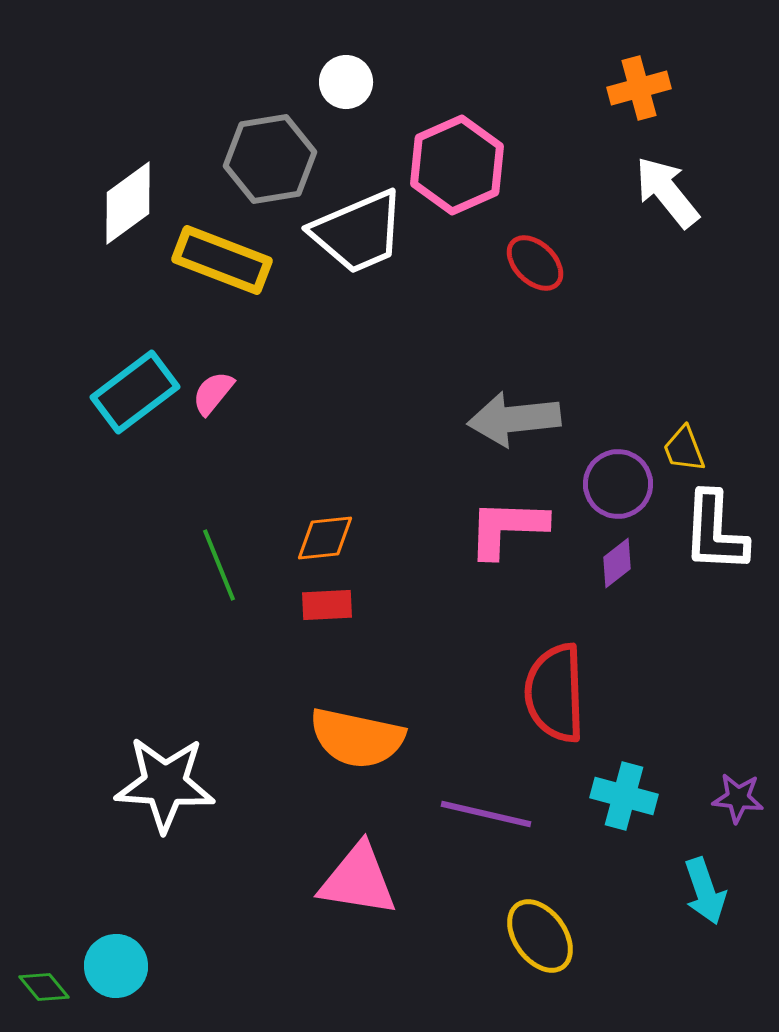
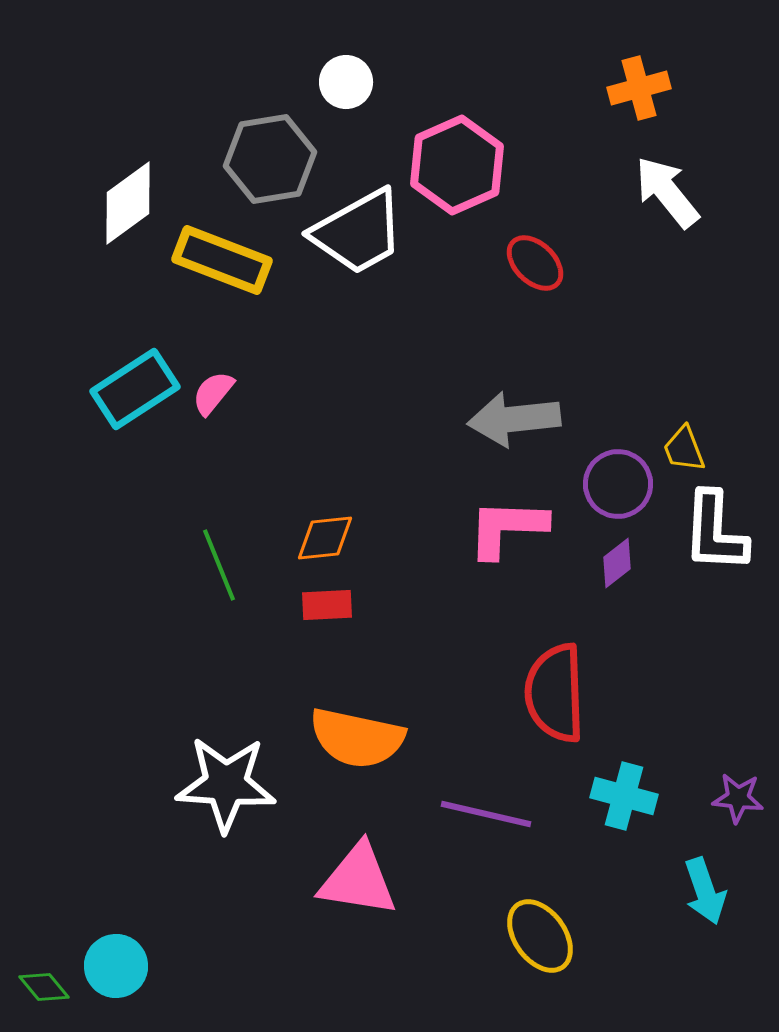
white trapezoid: rotated 6 degrees counterclockwise
cyan rectangle: moved 3 px up; rotated 4 degrees clockwise
white star: moved 61 px right
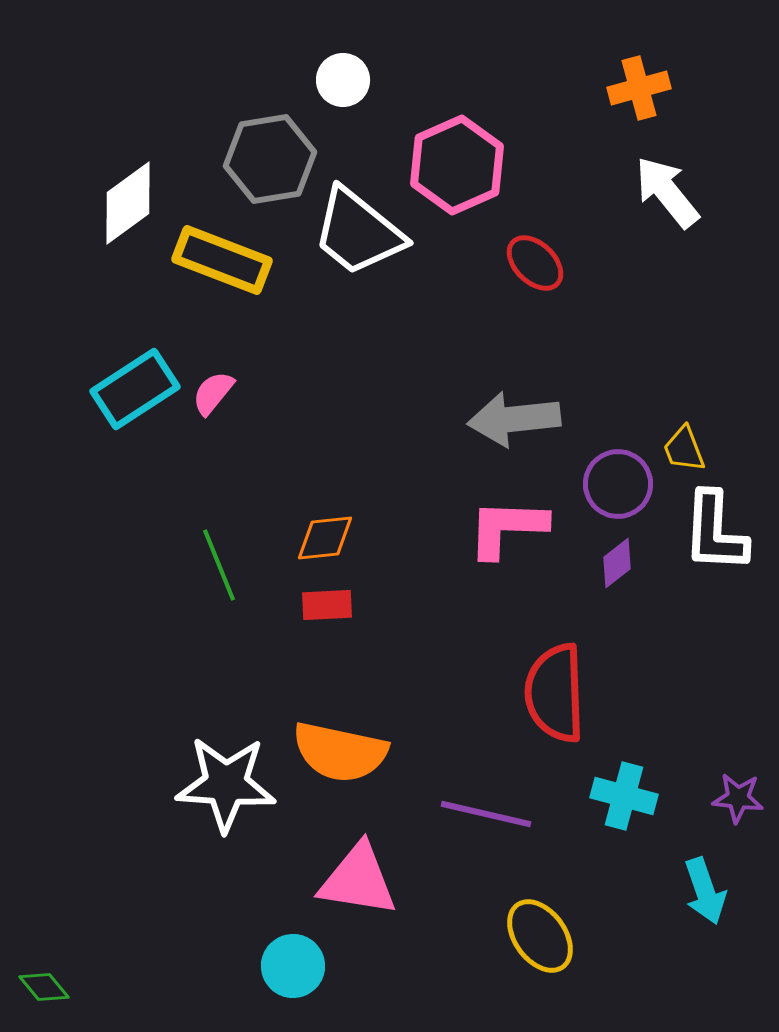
white circle: moved 3 px left, 2 px up
white trapezoid: rotated 68 degrees clockwise
orange semicircle: moved 17 px left, 14 px down
cyan circle: moved 177 px right
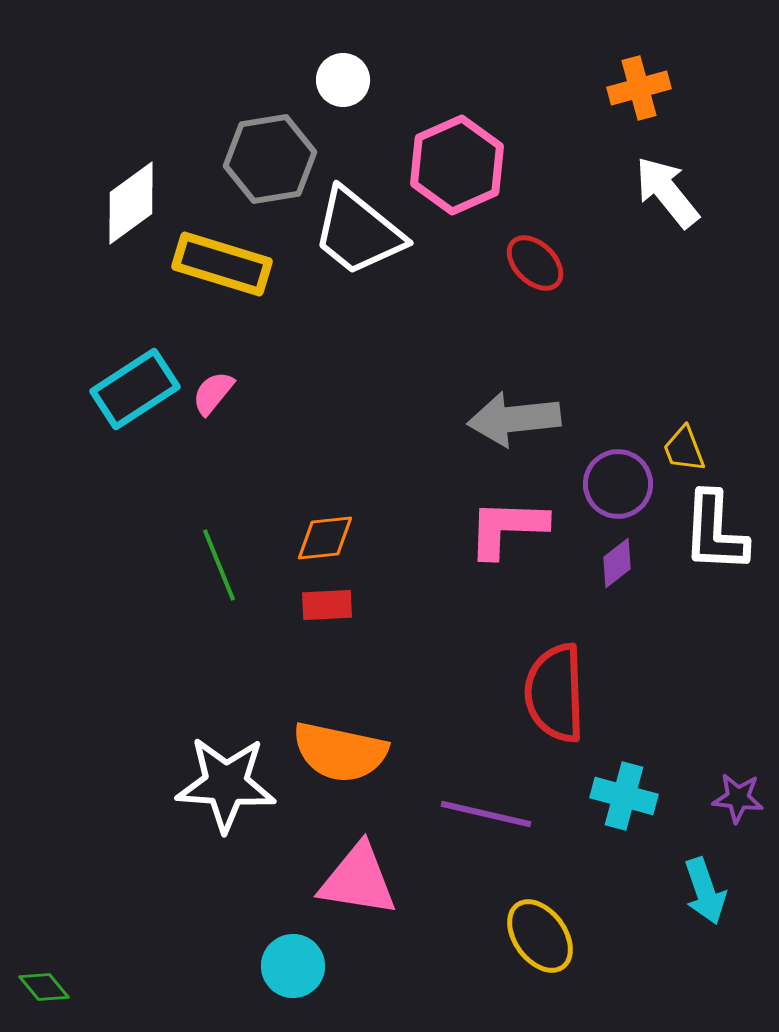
white diamond: moved 3 px right
yellow rectangle: moved 4 px down; rotated 4 degrees counterclockwise
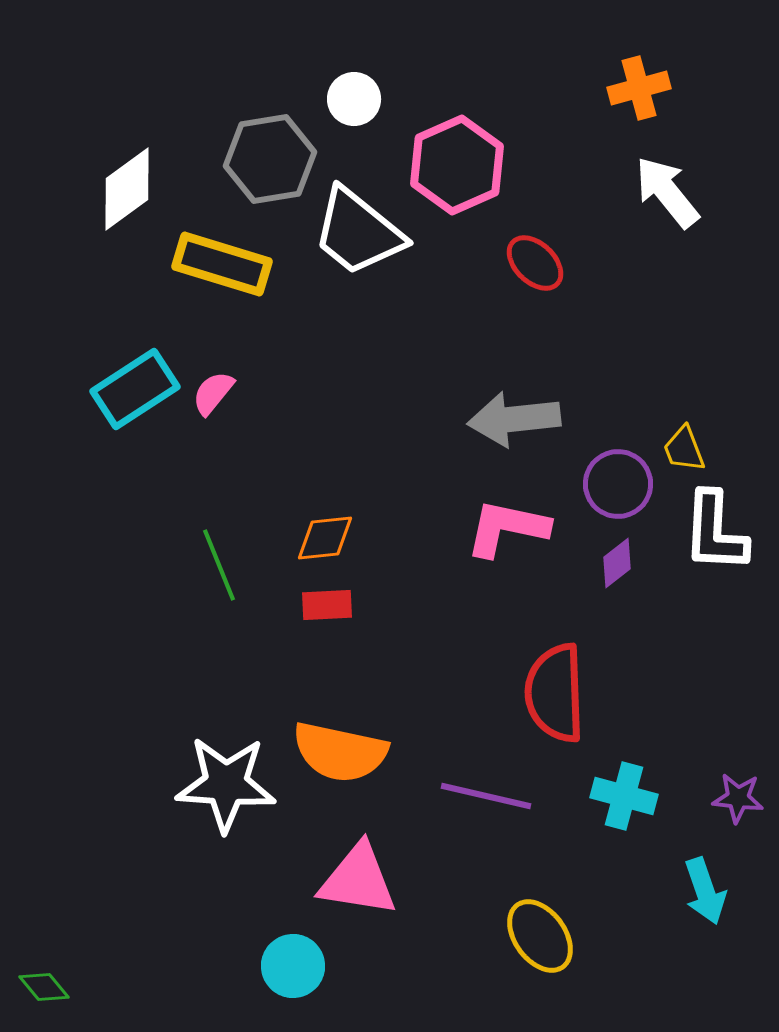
white circle: moved 11 px right, 19 px down
white diamond: moved 4 px left, 14 px up
pink L-shape: rotated 10 degrees clockwise
purple line: moved 18 px up
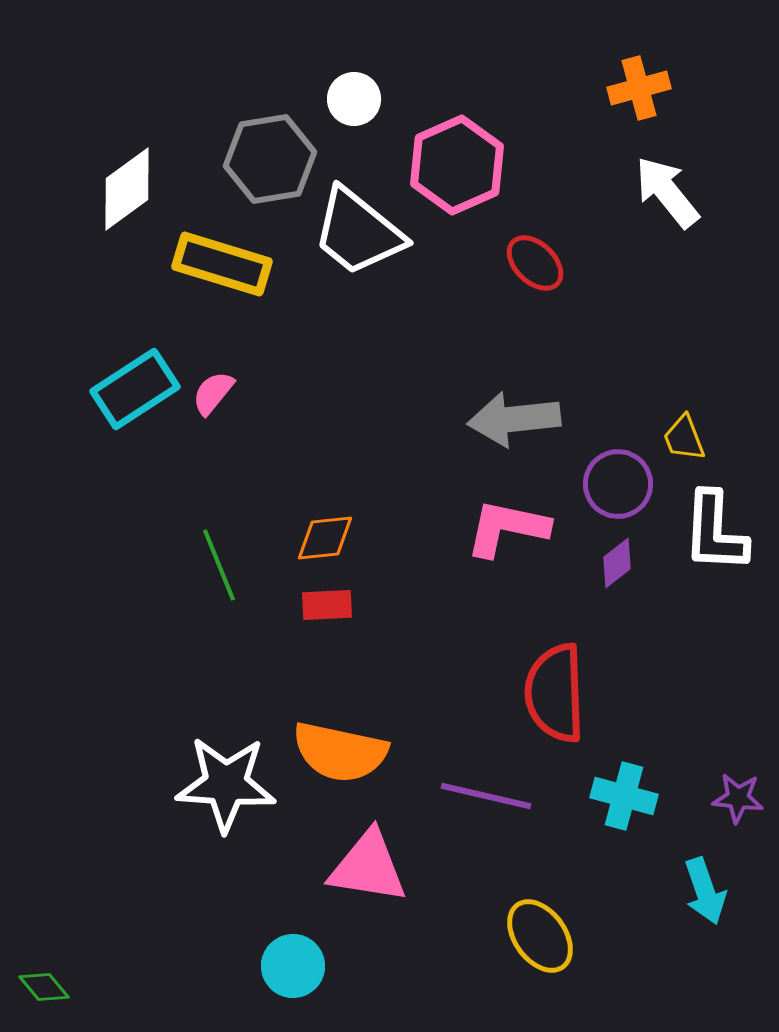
yellow trapezoid: moved 11 px up
pink triangle: moved 10 px right, 13 px up
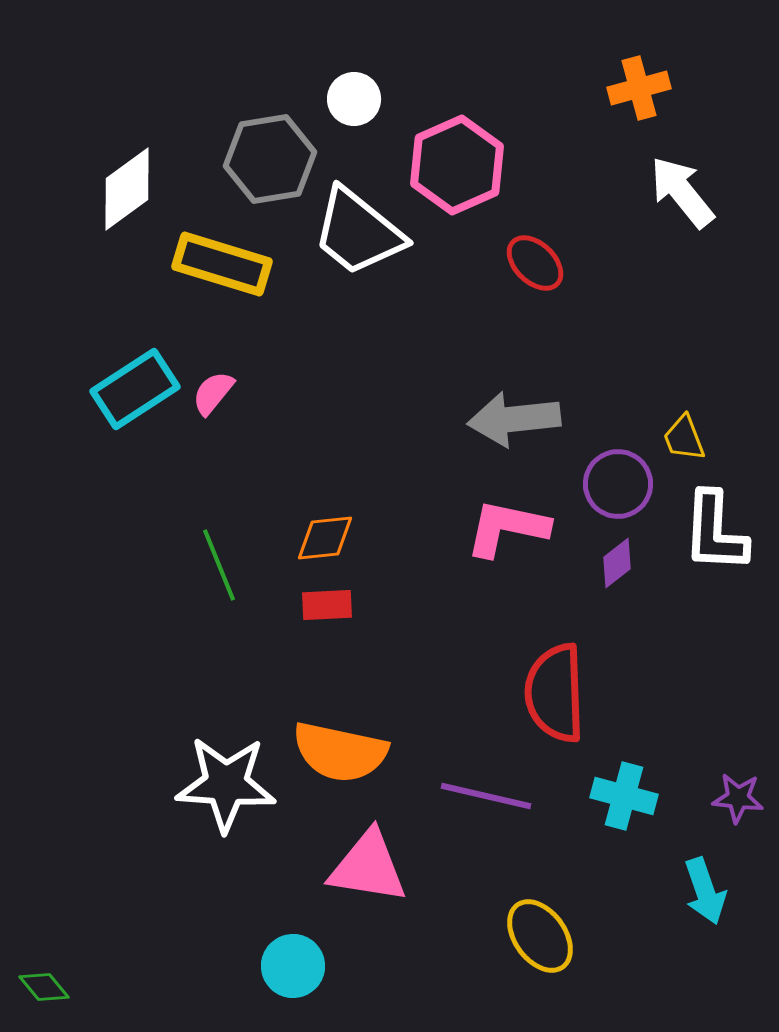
white arrow: moved 15 px right
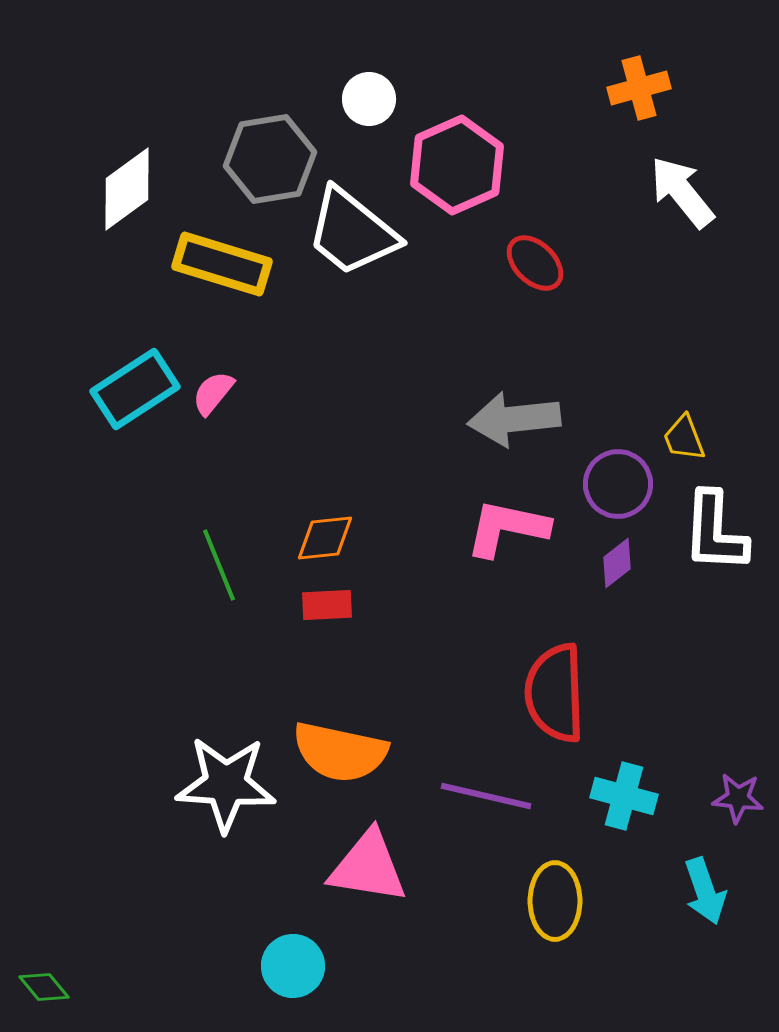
white circle: moved 15 px right
white trapezoid: moved 6 px left
yellow ellipse: moved 15 px right, 35 px up; rotated 36 degrees clockwise
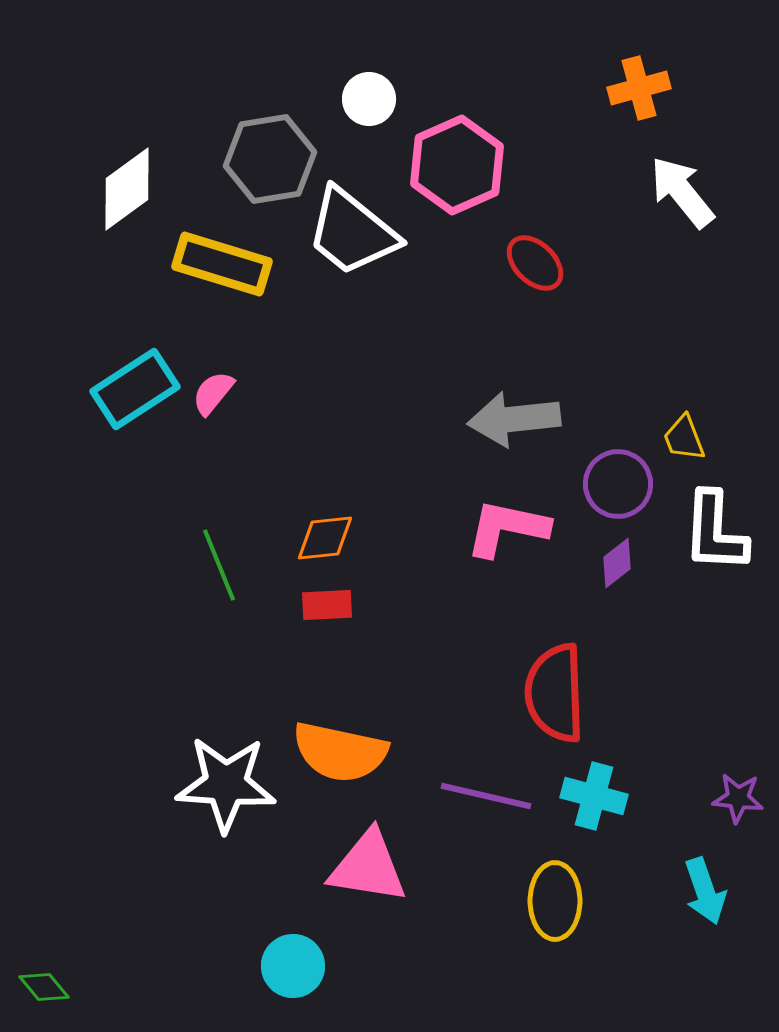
cyan cross: moved 30 px left
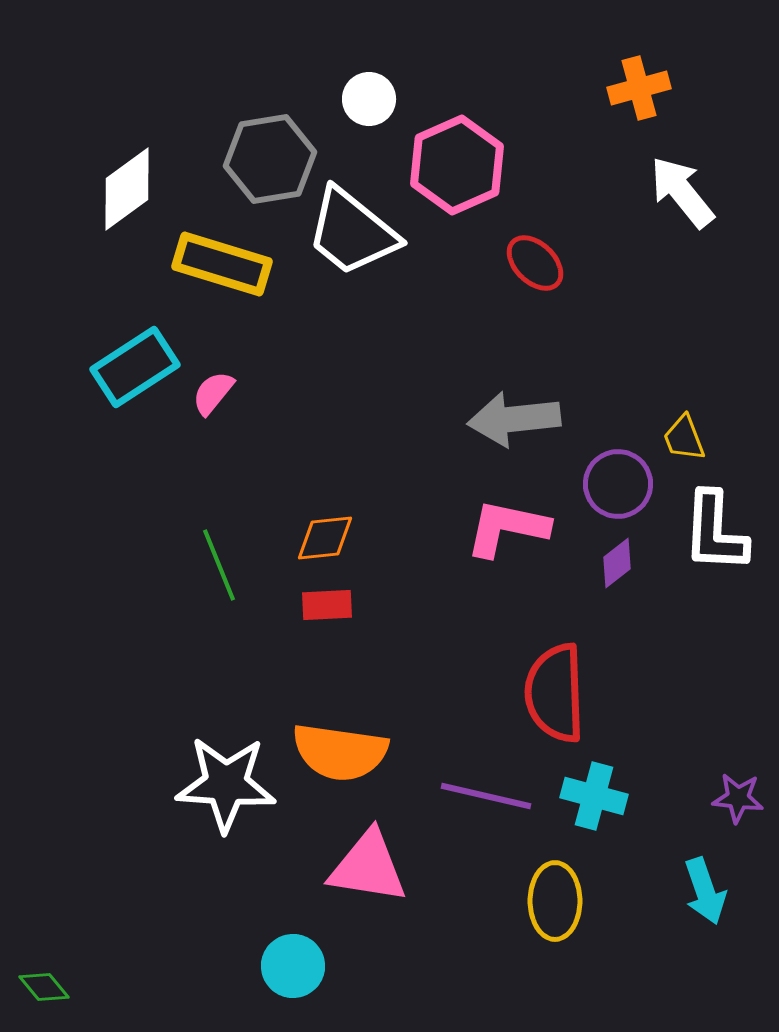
cyan rectangle: moved 22 px up
orange semicircle: rotated 4 degrees counterclockwise
